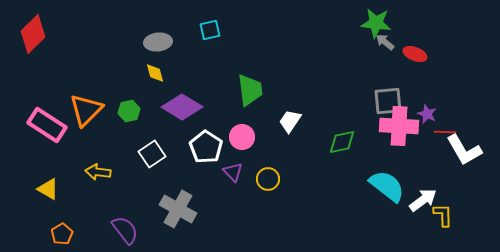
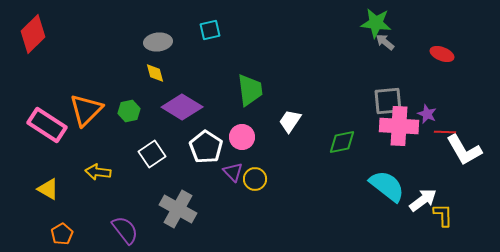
red ellipse: moved 27 px right
yellow circle: moved 13 px left
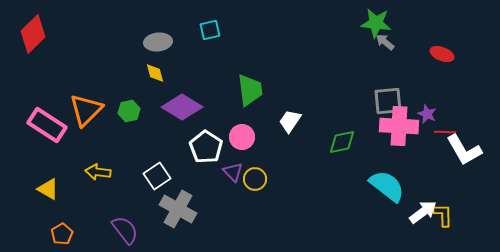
white square: moved 5 px right, 22 px down
white arrow: moved 12 px down
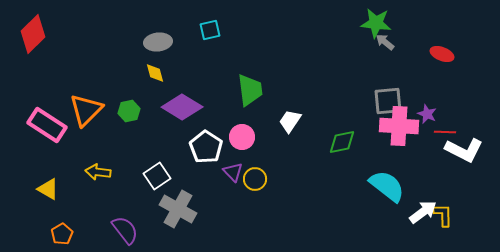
white L-shape: rotated 33 degrees counterclockwise
